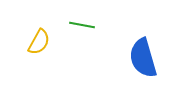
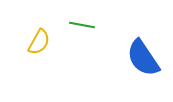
blue semicircle: rotated 18 degrees counterclockwise
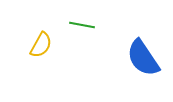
yellow semicircle: moved 2 px right, 3 px down
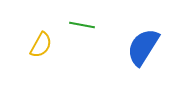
blue semicircle: moved 11 px up; rotated 66 degrees clockwise
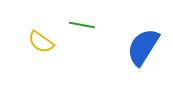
yellow semicircle: moved 3 px up; rotated 96 degrees clockwise
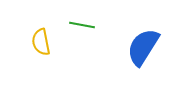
yellow semicircle: rotated 44 degrees clockwise
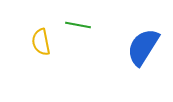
green line: moved 4 px left
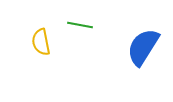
green line: moved 2 px right
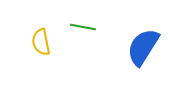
green line: moved 3 px right, 2 px down
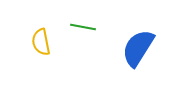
blue semicircle: moved 5 px left, 1 px down
